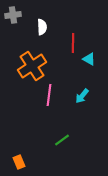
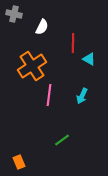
gray cross: moved 1 px right, 1 px up; rotated 21 degrees clockwise
white semicircle: rotated 28 degrees clockwise
cyan arrow: rotated 14 degrees counterclockwise
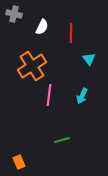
red line: moved 2 px left, 10 px up
cyan triangle: rotated 24 degrees clockwise
green line: rotated 21 degrees clockwise
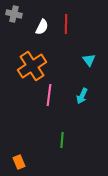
red line: moved 5 px left, 9 px up
cyan triangle: moved 1 px down
green line: rotated 70 degrees counterclockwise
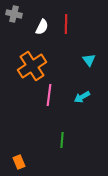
cyan arrow: moved 1 px down; rotated 35 degrees clockwise
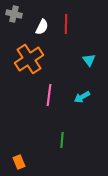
orange cross: moved 3 px left, 7 px up
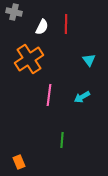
gray cross: moved 2 px up
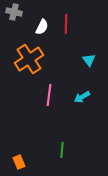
green line: moved 10 px down
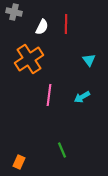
green line: rotated 28 degrees counterclockwise
orange rectangle: rotated 48 degrees clockwise
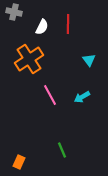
red line: moved 2 px right
pink line: moved 1 px right; rotated 35 degrees counterclockwise
